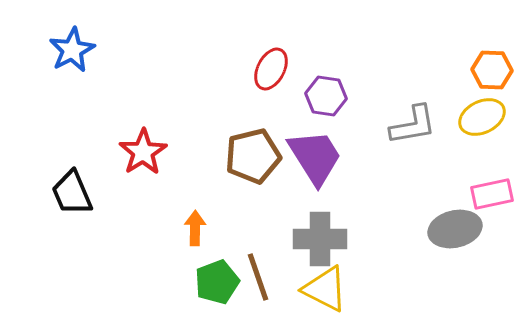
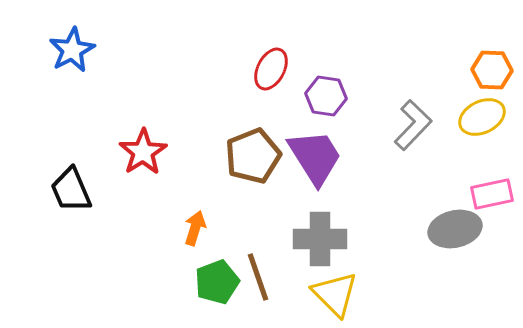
gray L-shape: rotated 36 degrees counterclockwise
brown pentagon: rotated 8 degrees counterclockwise
black trapezoid: moved 1 px left, 3 px up
orange arrow: rotated 16 degrees clockwise
yellow triangle: moved 10 px right, 5 px down; rotated 18 degrees clockwise
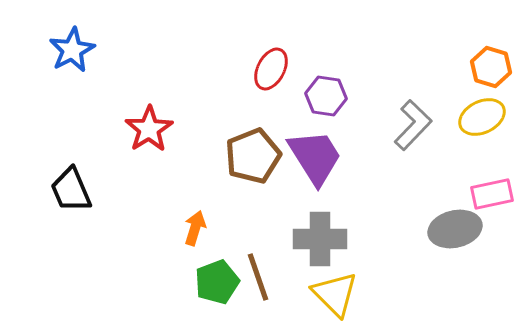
orange hexagon: moved 1 px left, 3 px up; rotated 15 degrees clockwise
red star: moved 6 px right, 23 px up
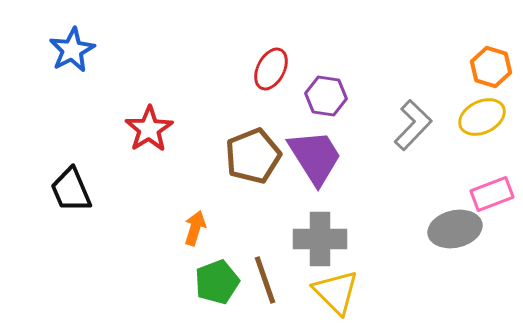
pink rectangle: rotated 9 degrees counterclockwise
brown line: moved 7 px right, 3 px down
yellow triangle: moved 1 px right, 2 px up
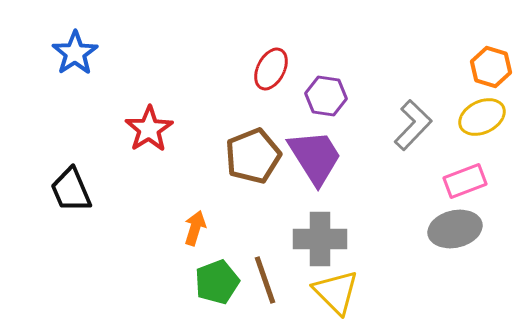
blue star: moved 3 px right, 3 px down; rotated 6 degrees counterclockwise
pink rectangle: moved 27 px left, 13 px up
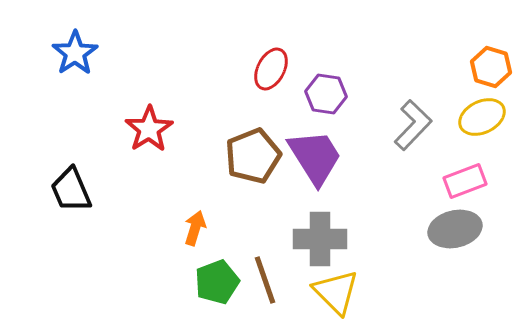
purple hexagon: moved 2 px up
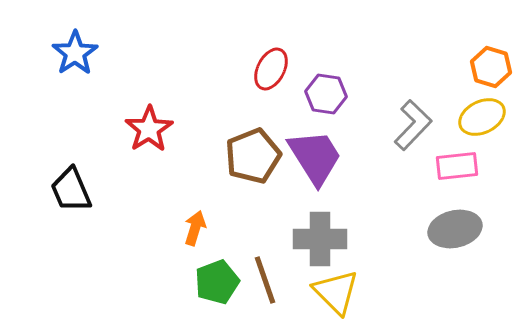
pink rectangle: moved 8 px left, 15 px up; rotated 15 degrees clockwise
